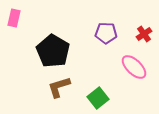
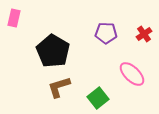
pink ellipse: moved 2 px left, 7 px down
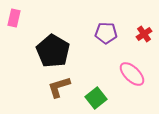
green square: moved 2 px left
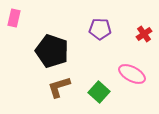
purple pentagon: moved 6 px left, 4 px up
black pentagon: moved 1 px left; rotated 12 degrees counterclockwise
pink ellipse: rotated 16 degrees counterclockwise
green square: moved 3 px right, 6 px up; rotated 10 degrees counterclockwise
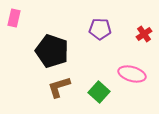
pink ellipse: rotated 12 degrees counterclockwise
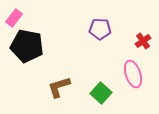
pink rectangle: rotated 24 degrees clockwise
red cross: moved 1 px left, 7 px down
black pentagon: moved 25 px left, 5 px up; rotated 8 degrees counterclockwise
pink ellipse: moved 1 px right; rotated 56 degrees clockwise
green square: moved 2 px right, 1 px down
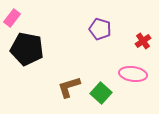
pink rectangle: moved 2 px left
purple pentagon: rotated 15 degrees clockwise
black pentagon: moved 3 px down
pink ellipse: rotated 64 degrees counterclockwise
brown L-shape: moved 10 px right
